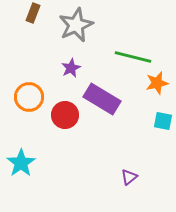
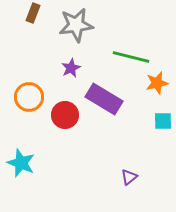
gray star: rotated 16 degrees clockwise
green line: moved 2 px left
purple rectangle: moved 2 px right
cyan square: rotated 12 degrees counterclockwise
cyan star: rotated 16 degrees counterclockwise
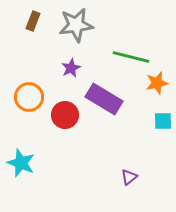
brown rectangle: moved 8 px down
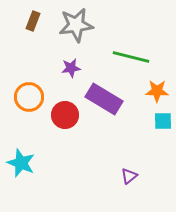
purple star: rotated 18 degrees clockwise
orange star: moved 8 px down; rotated 15 degrees clockwise
purple triangle: moved 1 px up
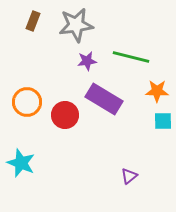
purple star: moved 16 px right, 7 px up
orange circle: moved 2 px left, 5 px down
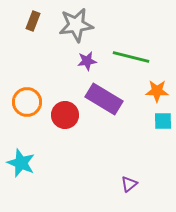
purple triangle: moved 8 px down
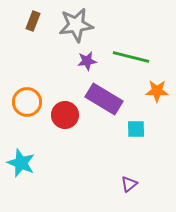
cyan square: moved 27 px left, 8 px down
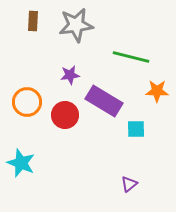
brown rectangle: rotated 18 degrees counterclockwise
purple star: moved 17 px left, 14 px down
purple rectangle: moved 2 px down
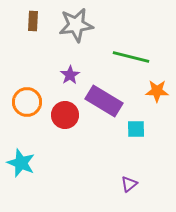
purple star: rotated 24 degrees counterclockwise
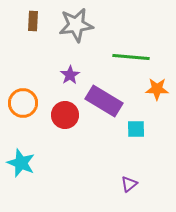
green line: rotated 9 degrees counterclockwise
orange star: moved 2 px up
orange circle: moved 4 px left, 1 px down
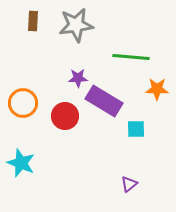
purple star: moved 8 px right, 3 px down; rotated 30 degrees clockwise
red circle: moved 1 px down
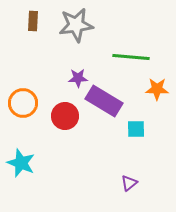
purple triangle: moved 1 px up
